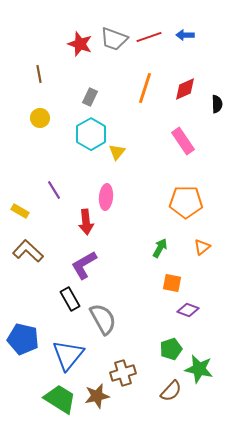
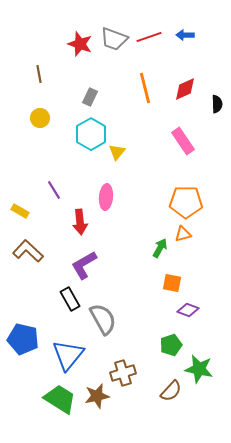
orange line: rotated 32 degrees counterclockwise
red arrow: moved 6 px left
orange triangle: moved 19 px left, 13 px up; rotated 24 degrees clockwise
green pentagon: moved 4 px up
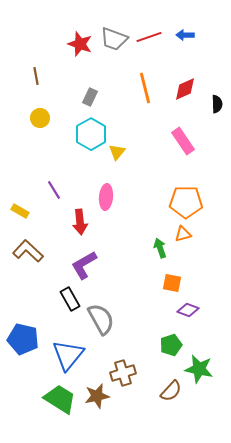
brown line: moved 3 px left, 2 px down
green arrow: rotated 48 degrees counterclockwise
gray semicircle: moved 2 px left
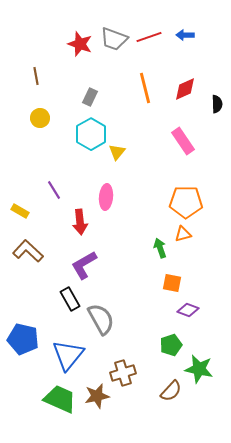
green trapezoid: rotated 8 degrees counterclockwise
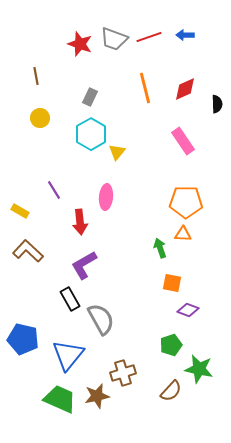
orange triangle: rotated 18 degrees clockwise
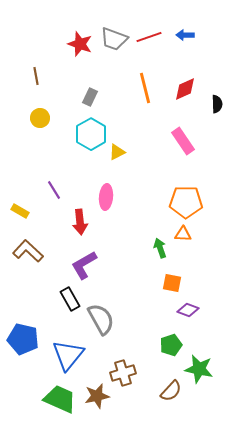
yellow triangle: rotated 24 degrees clockwise
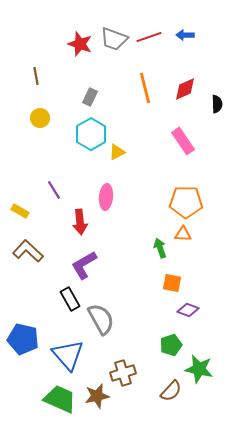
blue triangle: rotated 20 degrees counterclockwise
